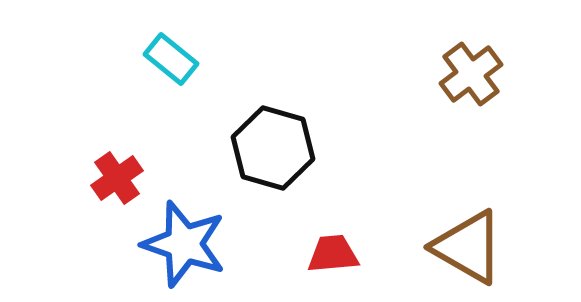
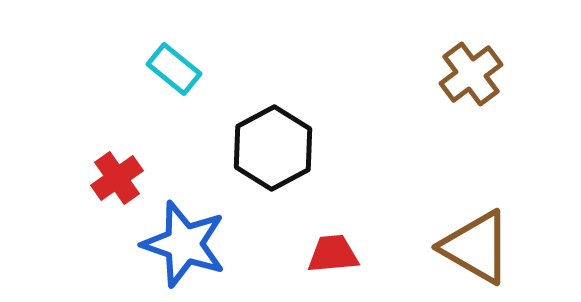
cyan rectangle: moved 3 px right, 10 px down
black hexagon: rotated 16 degrees clockwise
brown triangle: moved 8 px right
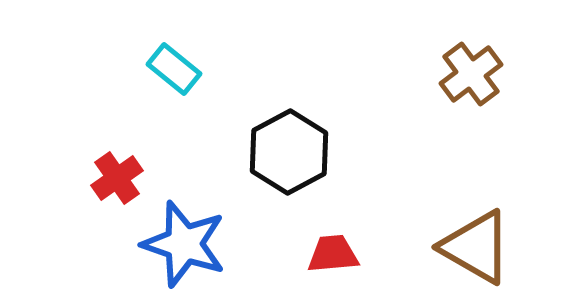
black hexagon: moved 16 px right, 4 px down
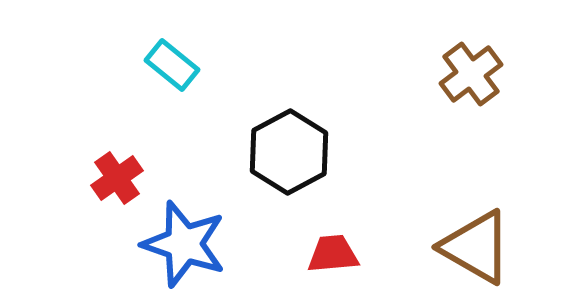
cyan rectangle: moved 2 px left, 4 px up
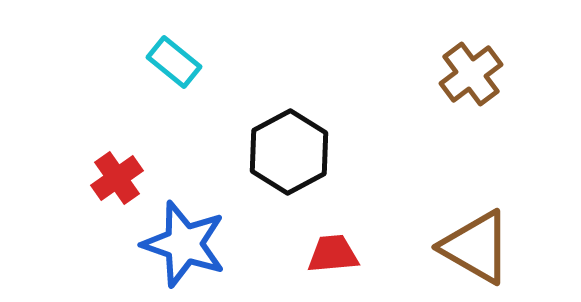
cyan rectangle: moved 2 px right, 3 px up
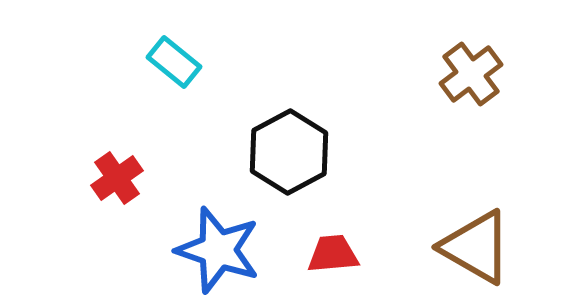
blue star: moved 34 px right, 6 px down
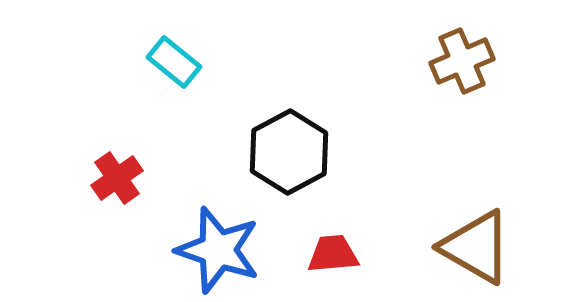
brown cross: moved 9 px left, 13 px up; rotated 14 degrees clockwise
